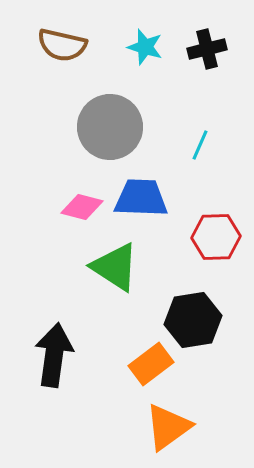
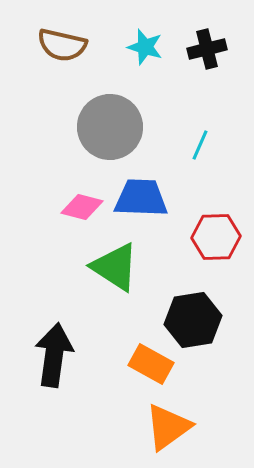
orange rectangle: rotated 66 degrees clockwise
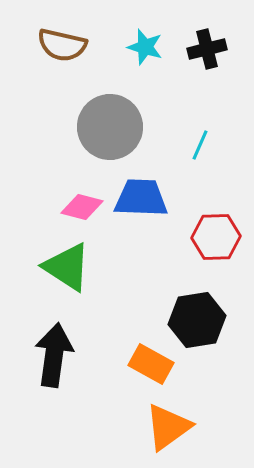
green triangle: moved 48 px left
black hexagon: moved 4 px right
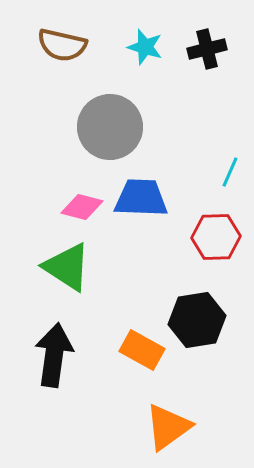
cyan line: moved 30 px right, 27 px down
orange rectangle: moved 9 px left, 14 px up
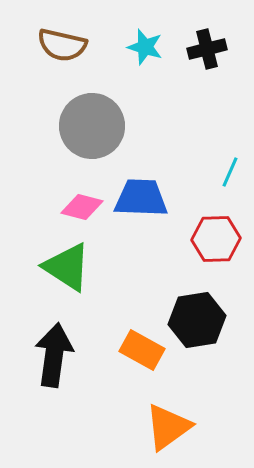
gray circle: moved 18 px left, 1 px up
red hexagon: moved 2 px down
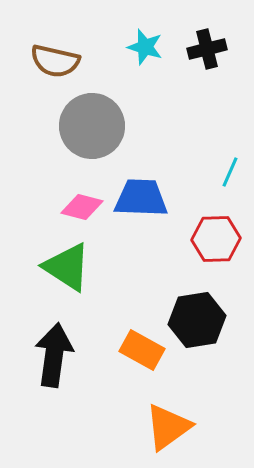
brown semicircle: moved 7 px left, 16 px down
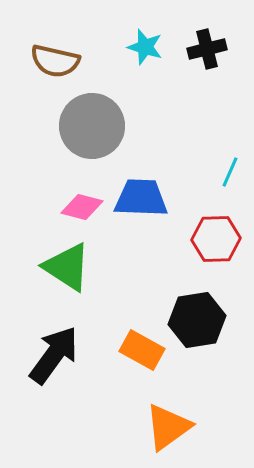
black arrow: rotated 28 degrees clockwise
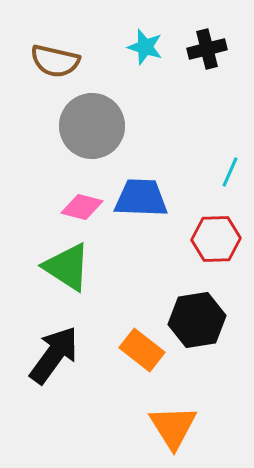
orange rectangle: rotated 9 degrees clockwise
orange triangle: moved 5 px right; rotated 26 degrees counterclockwise
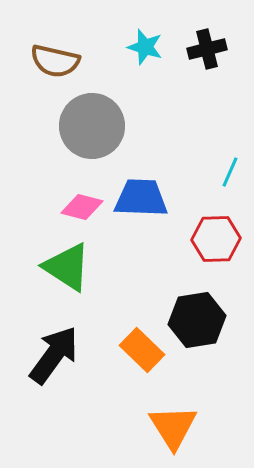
orange rectangle: rotated 6 degrees clockwise
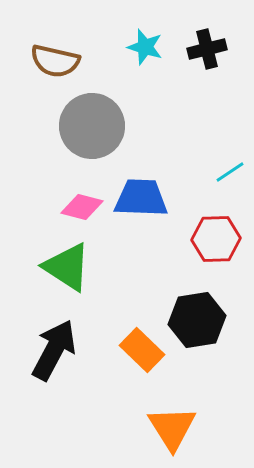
cyan line: rotated 32 degrees clockwise
black arrow: moved 5 px up; rotated 8 degrees counterclockwise
orange triangle: moved 1 px left, 1 px down
